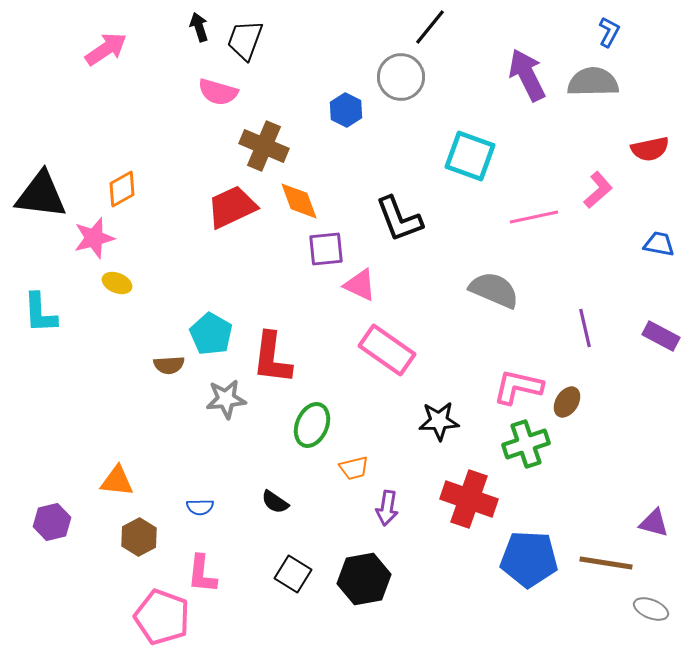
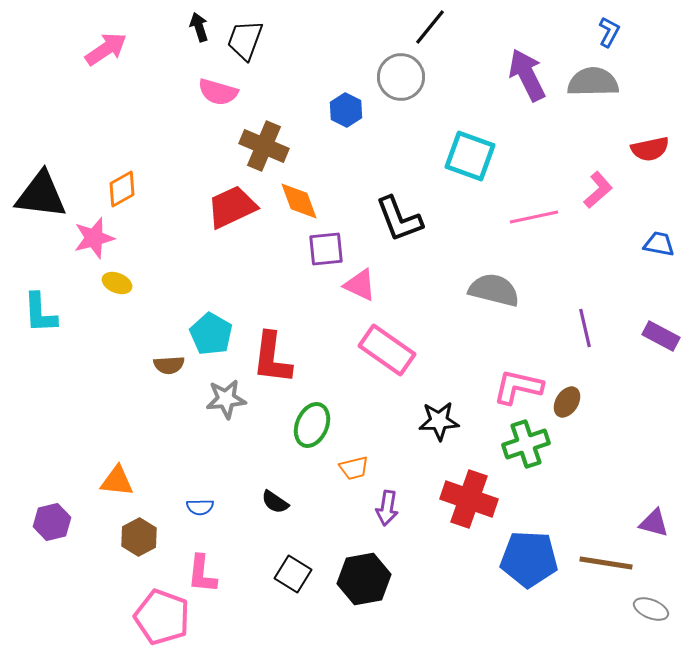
gray semicircle at (494, 290): rotated 9 degrees counterclockwise
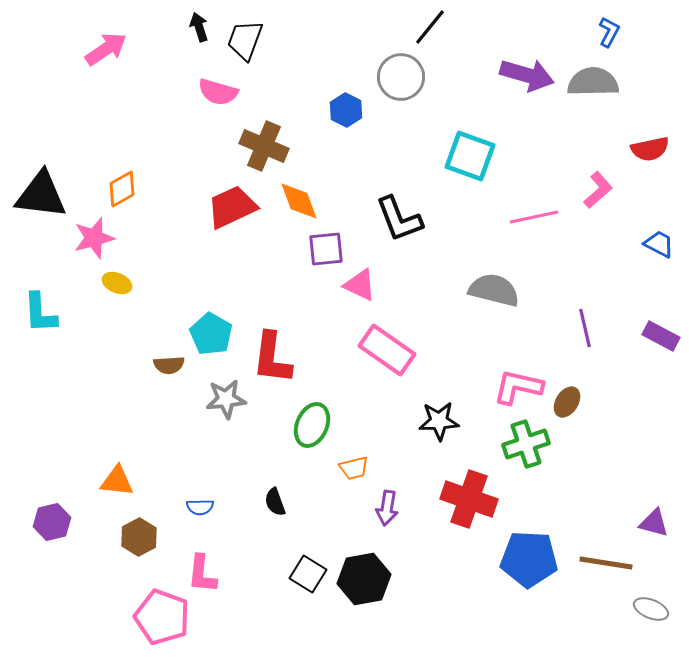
purple arrow at (527, 75): rotated 132 degrees clockwise
blue trapezoid at (659, 244): rotated 16 degrees clockwise
black semicircle at (275, 502): rotated 36 degrees clockwise
black square at (293, 574): moved 15 px right
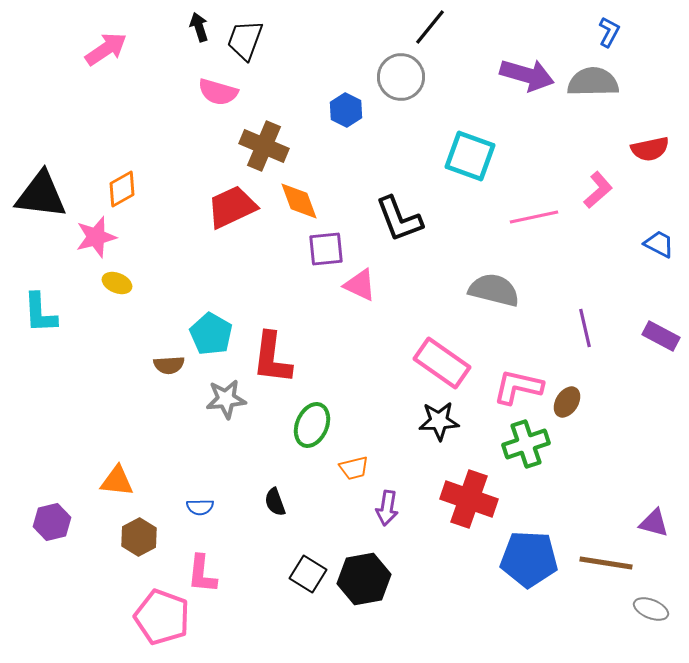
pink star at (94, 238): moved 2 px right, 1 px up
pink rectangle at (387, 350): moved 55 px right, 13 px down
